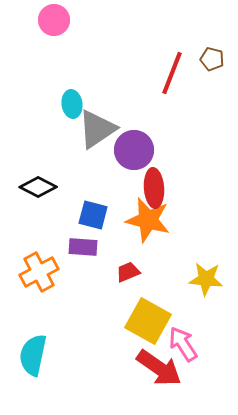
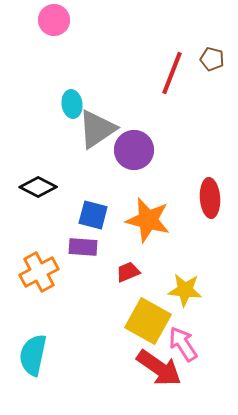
red ellipse: moved 56 px right, 10 px down
yellow star: moved 21 px left, 11 px down
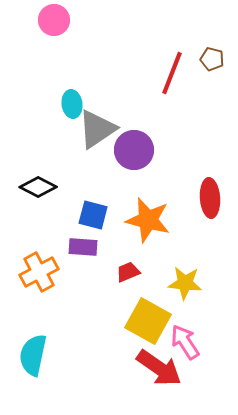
yellow star: moved 7 px up
pink arrow: moved 2 px right, 2 px up
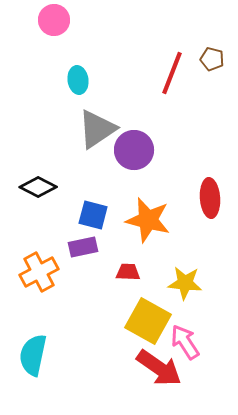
cyan ellipse: moved 6 px right, 24 px up
purple rectangle: rotated 16 degrees counterclockwise
red trapezoid: rotated 25 degrees clockwise
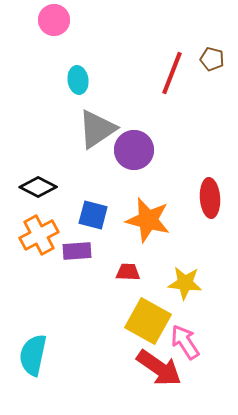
purple rectangle: moved 6 px left, 4 px down; rotated 8 degrees clockwise
orange cross: moved 37 px up
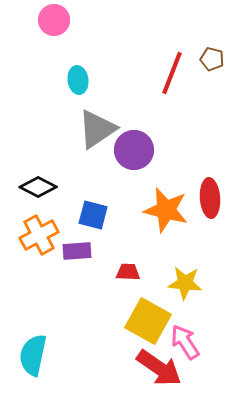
orange star: moved 18 px right, 10 px up
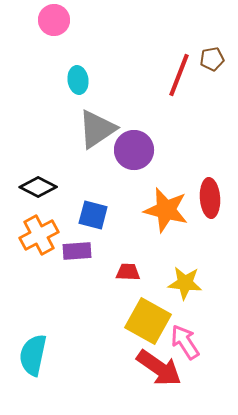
brown pentagon: rotated 25 degrees counterclockwise
red line: moved 7 px right, 2 px down
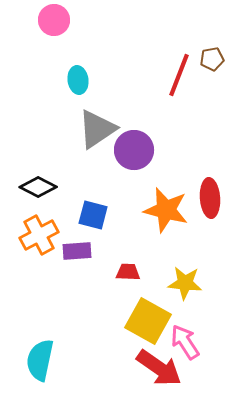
cyan semicircle: moved 7 px right, 5 px down
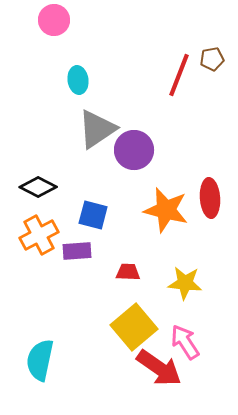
yellow square: moved 14 px left, 6 px down; rotated 21 degrees clockwise
